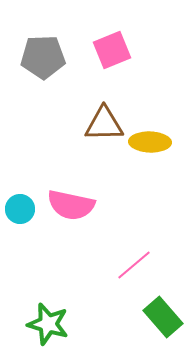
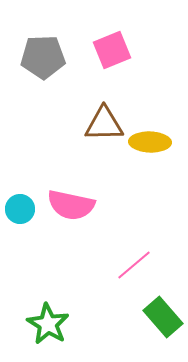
green star: rotated 15 degrees clockwise
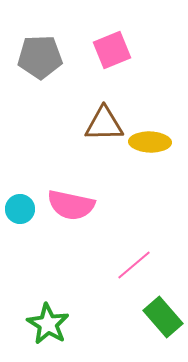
gray pentagon: moved 3 px left
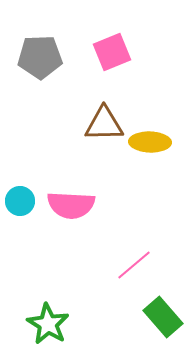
pink square: moved 2 px down
pink semicircle: rotated 9 degrees counterclockwise
cyan circle: moved 8 px up
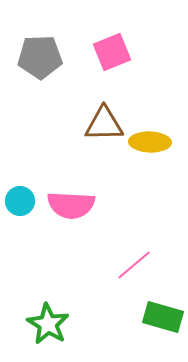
green rectangle: rotated 33 degrees counterclockwise
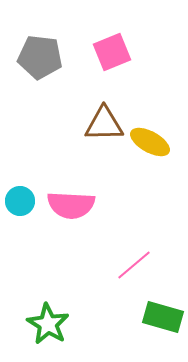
gray pentagon: rotated 9 degrees clockwise
yellow ellipse: rotated 27 degrees clockwise
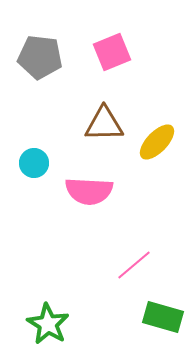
yellow ellipse: moved 7 px right; rotated 75 degrees counterclockwise
cyan circle: moved 14 px right, 38 px up
pink semicircle: moved 18 px right, 14 px up
